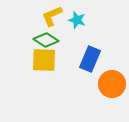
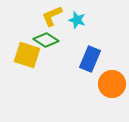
yellow square: moved 17 px left, 5 px up; rotated 16 degrees clockwise
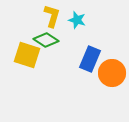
yellow L-shape: rotated 130 degrees clockwise
orange circle: moved 11 px up
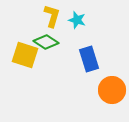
green diamond: moved 2 px down
yellow square: moved 2 px left
blue rectangle: moved 1 px left; rotated 40 degrees counterclockwise
orange circle: moved 17 px down
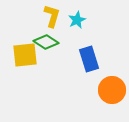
cyan star: rotated 30 degrees clockwise
yellow square: rotated 24 degrees counterclockwise
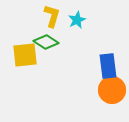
blue rectangle: moved 19 px right, 7 px down; rotated 10 degrees clockwise
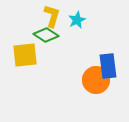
green diamond: moved 7 px up
orange circle: moved 16 px left, 10 px up
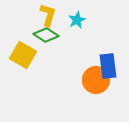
yellow L-shape: moved 4 px left, 1 px up
yellow square: moved 2 px left; rotated 36 degrees clockwise
